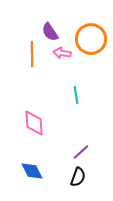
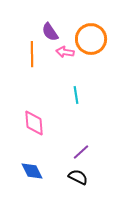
pink arrow: moved 3 px right, 1 px up
black semicircle: rotated 84 degrees counterclockwise
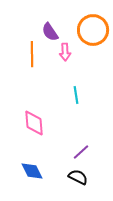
orange circle: moved 2 px right, 9 px up
pink arrow: rotated 102 degrees counterclockwise
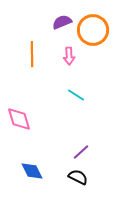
purple semicircle: moved 12 px right, 10 px up; rotated 102 degrees clockwise
pink arrow: moved 4 px right, 4 px down
cyan line: rotated 48 degrees counterclockwise
pink diamond: moved 15 px left, 4 px up; rotated 12 degrees counterclockwise
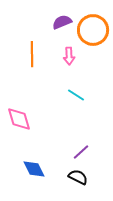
blue diamond: moved 2 px right, 2 px up
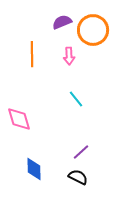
cyan line: moved 4 px down; rotated 18 degrees clockwise
blue diamond: rotated 25 degrees clockwise
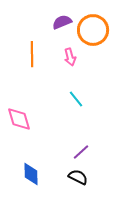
pink arrow: moved 1 px right, 1 px down; rotated 12 degrees counterclockwise
blue diamond: moved 3 px left, 5 px down
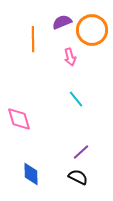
orange circle: moved 1 px left
orange line: moved 1 px right, 15 px up
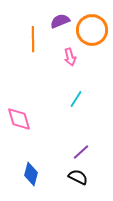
purple semicircle: moved 2 px left, 1 px up
cyan line: rotated 72 degrees clockwise
blue diamond: rotated 15 degrees clockwise
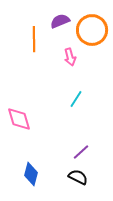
orange line: moved 1 px right
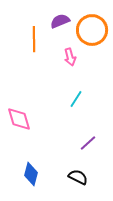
purple line: moved 7 px right, 9 px up
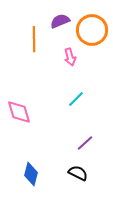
cyan line: rotated 12 degrees clockwise
pink diamond: moved 7 px up
purple line: moved 3 px left
black semicircle: moved 4 px up
